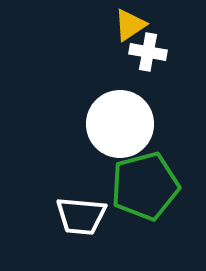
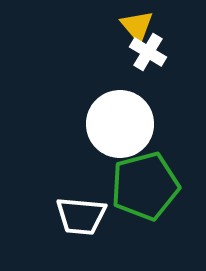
yellow triangle: moved 7 px right, 1 px down; rotated 36 degrees counterclockwise
white cross: rotated 21 degrees clockwise
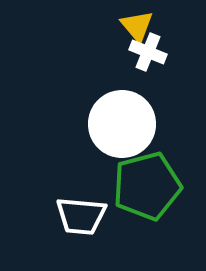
white cross: rotated 9 degrees counterclockwise
white circle: moved 2 px right
green pentagon: moved 2 px right
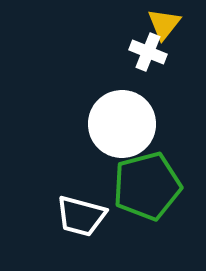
yellow triangle: moved 27 px right, 2 px up; rotated 18 degrees clockwise
white trapezoid: rotated 10 degrees clockwise
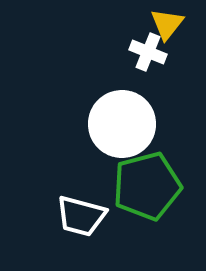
yellow triangle: moved 3 px right
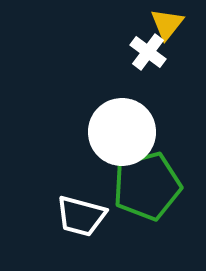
white cross: rotated 15 degrees clockwise
white circle: moved 8 px down
